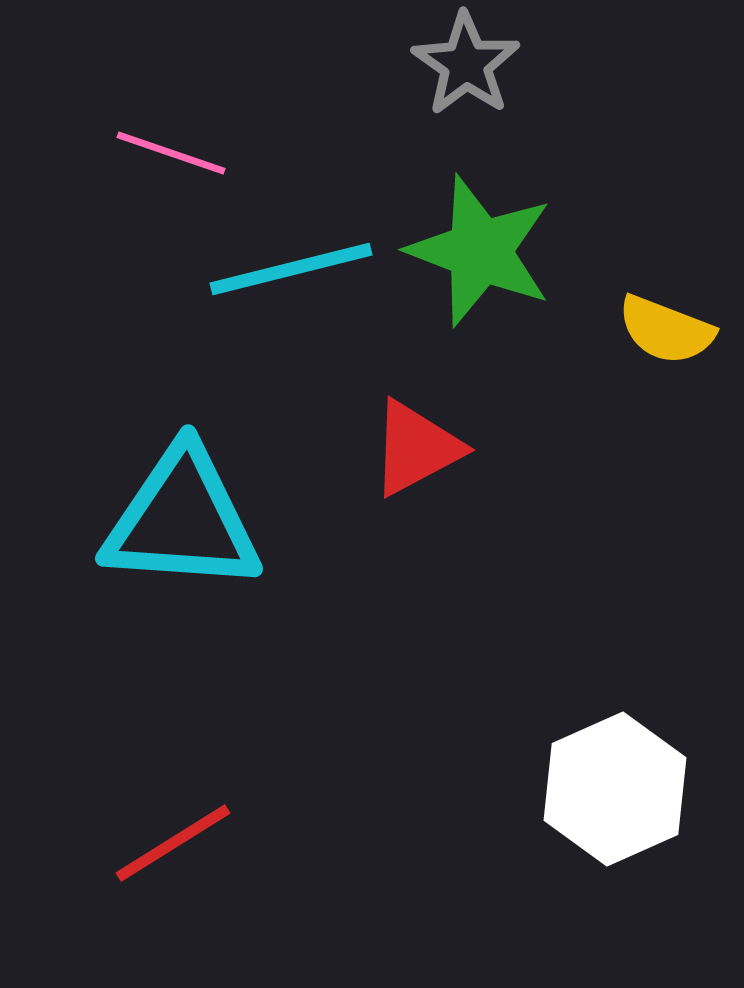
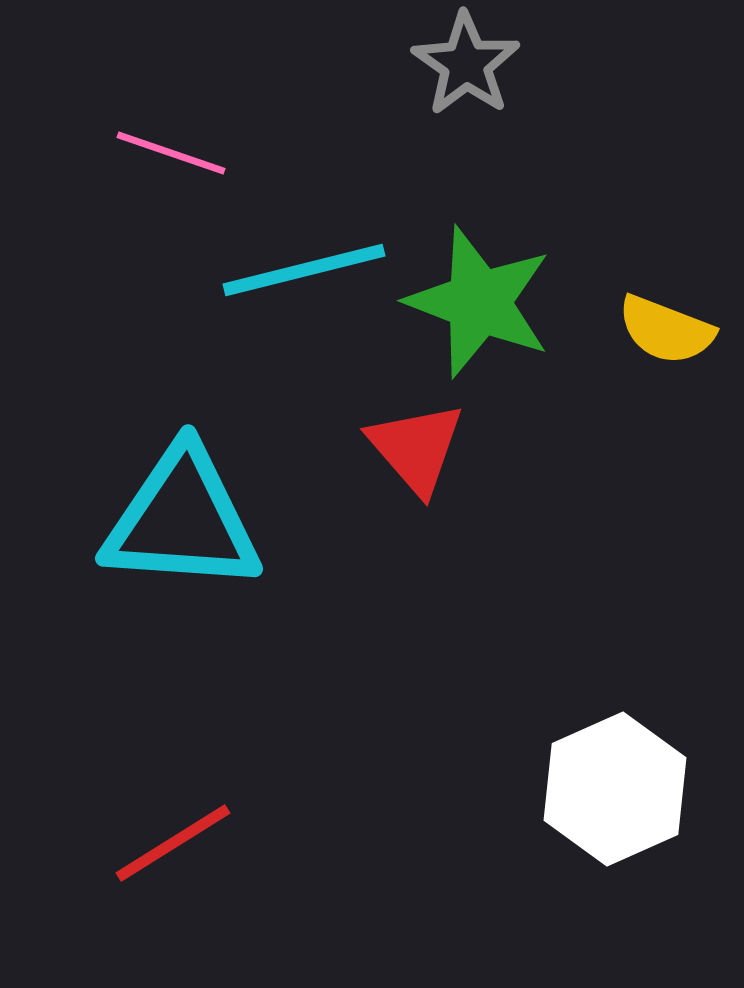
green star: moved 1 px left, 51 px down
cyan line: moved 13 px right, 1 px down
red triangle: rotated 43 degrees counterclockwise
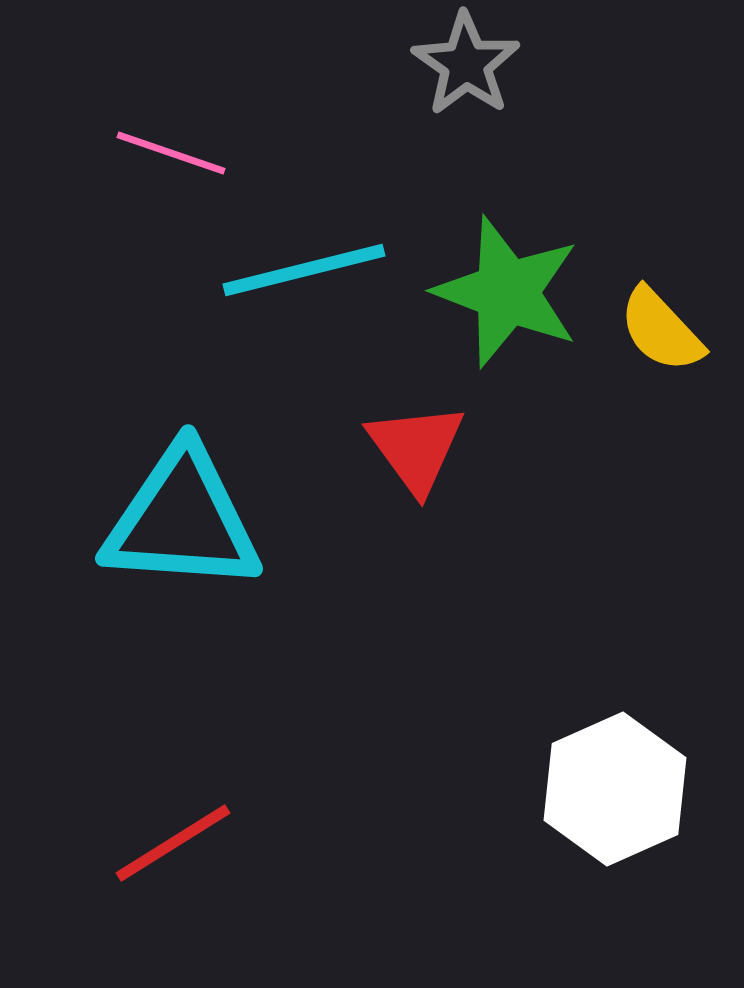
green star: moved 28 px right, 10 px up
yellow semicircle: moved 5 px left; rotated 26 degrees clockwise
red triangle: rotated 5 degrees clockwise
